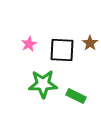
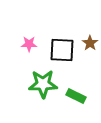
pink star: rotated 28 degrees clockwise
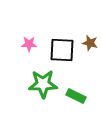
brown star: rotated 21 degrees counterclockwise
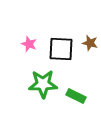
pink star: rotated 21 degrees clockwise
black square: moved 1 px left, 1 px up
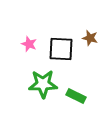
brown star: moved 5 px up
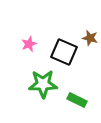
pink star: rotated 28 degrees clockwise
black square: moved 3 px right, 3 px down; rotated 20 degrees clockwise
green rectangle: moved 1 px right, 4 px down
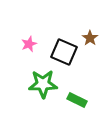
brown star: rotated 21 degrees clockwise
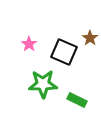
pink star: rotated 14 degrees counterclockwise
